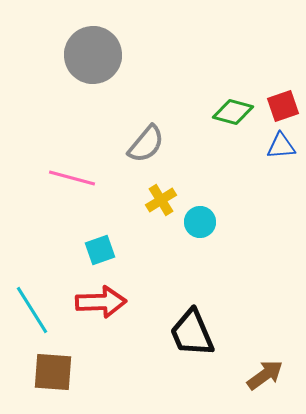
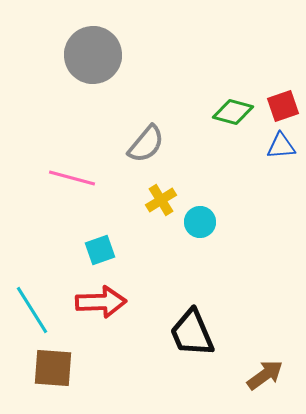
brown square: moved 4 px up
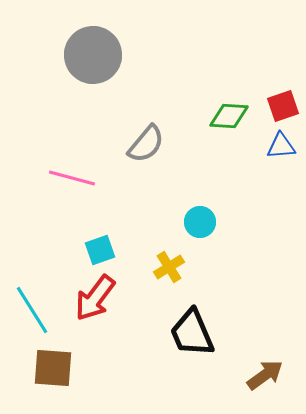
green diamond: moved 4 px left, 4 px down; rotated 12 degrees counterclockwise
yellow cross: moved 8 px right, 67 px down
red arrow: moved 6 px left, 4 px up; rotated 129 degrees clockwise
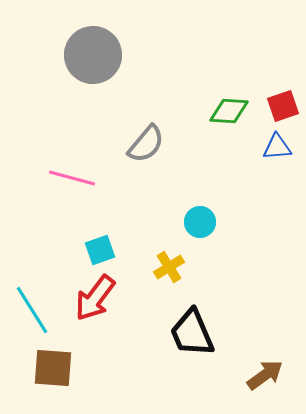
green diamond: moved 5 px up
blue triangle: moved 4 px left, 1 px down
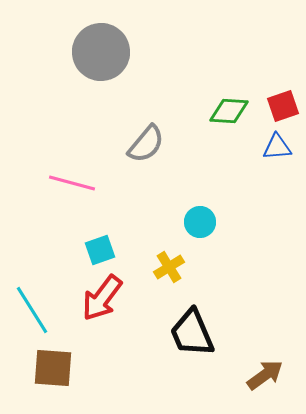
gray circle: moved 8 px right, 3 px up
pink line: moved 5 px down
red arrow: moved 7 px right
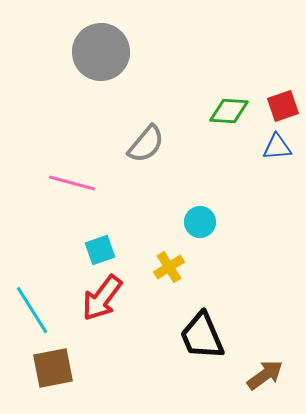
black trapezoid: moved 10 px right, 3 px down
brown square: rotated 15 degrees counterclockwise
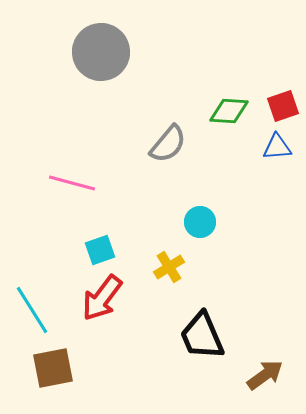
gray semicircle: moved 22 px right
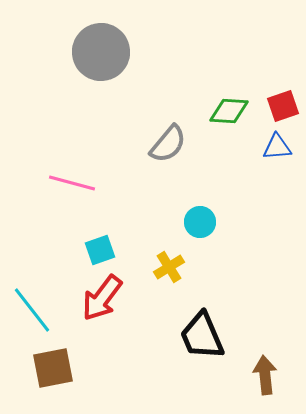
cyan line: rotated 6 degrees counterclockwise
brown arrow: rotated 60 degrees counterclockwise
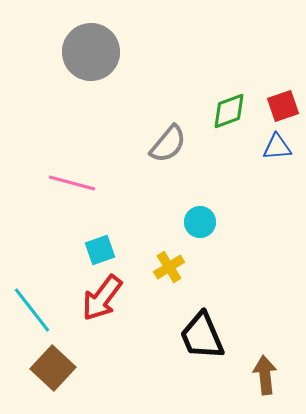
gray circle: moved 10 px left
green diamond: rotated 24 degrees counterclockwise
brown square: rotated 36 degrees counterclockwise
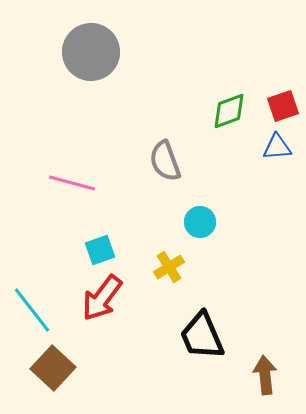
gray semicircle: moved 3 px left, 17 px down; rotated 120 degrees clockwise
